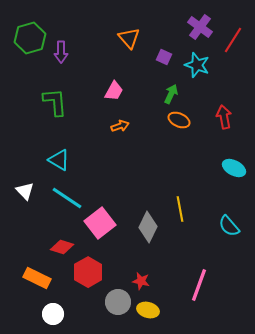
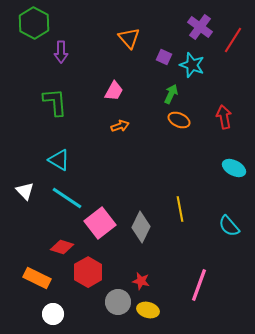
green hexagon: moved 4 px right, 15 px up; rotated 16 degrees counterclockwise
cyan star: moved 5 px left
gray diamond: moved 7 px left
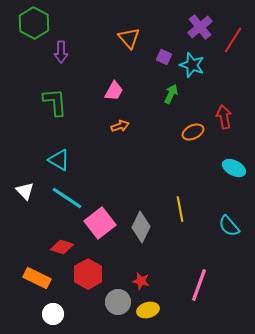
purple cross: rotated 15 degrees clockwise
orange ellipse: moved 14 px right, 12 px down; rotated 50 degrees counterclockwise
red hexagon: moved 2 px down
yellow ellipse: rotated 30 degrees counterclockwise
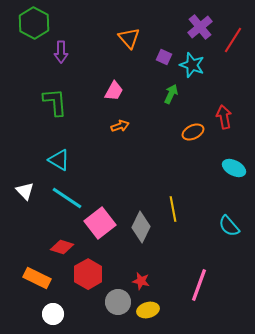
yellow line: moved 7 px left
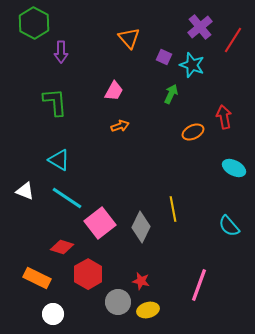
white triangle: rotated 24 degrees counterclockwise
